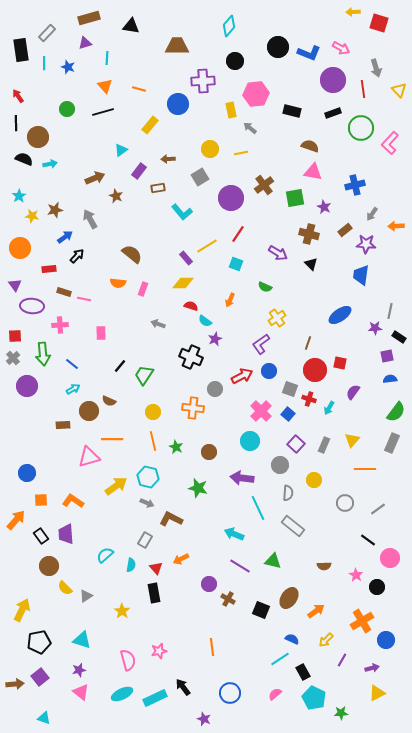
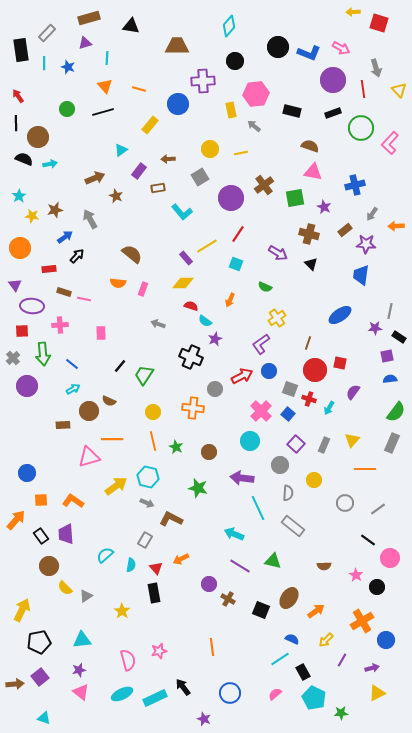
gray arrow at (250, 128): moved 4 px right, 2 px up
red square at (15, 336): moved 7 px right, 5 px up
cyan triangle at (82, 640): rotated 24 degrees counterclockwise
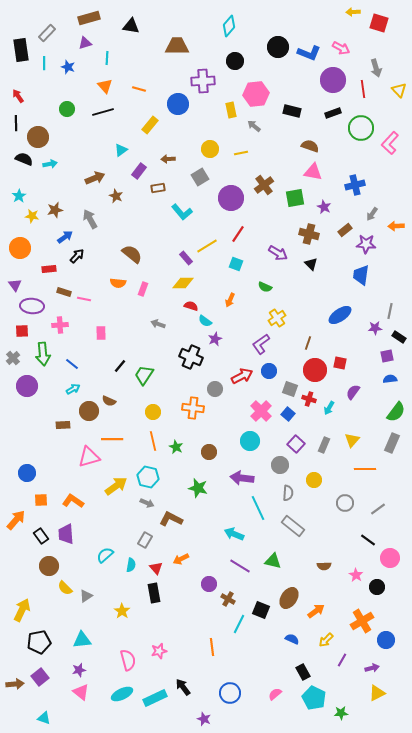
cyan line at (280, 659): moved 41 px left, 35 px up; rotated 30 degrees counterclockwise
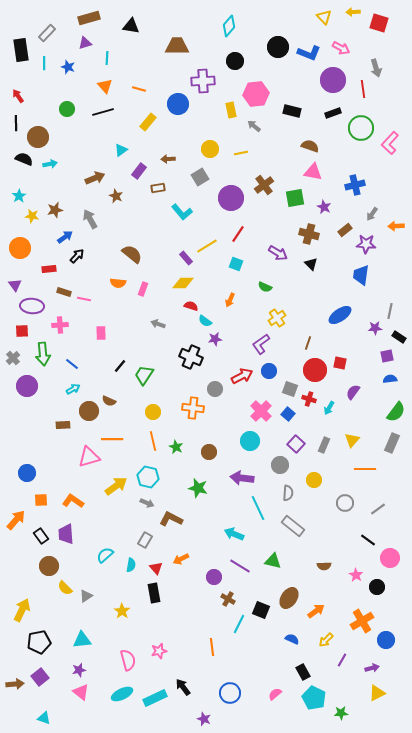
yellow triangle at (399, 90): moved 75 px left, 73 px up
yellow rectangle at (150, 125): moved 2 px left, 3 px up
purple star at (215, 339): rotated 16 degrees clockwise
purple circle at (209, 584): moved 5 px right, 7 px up
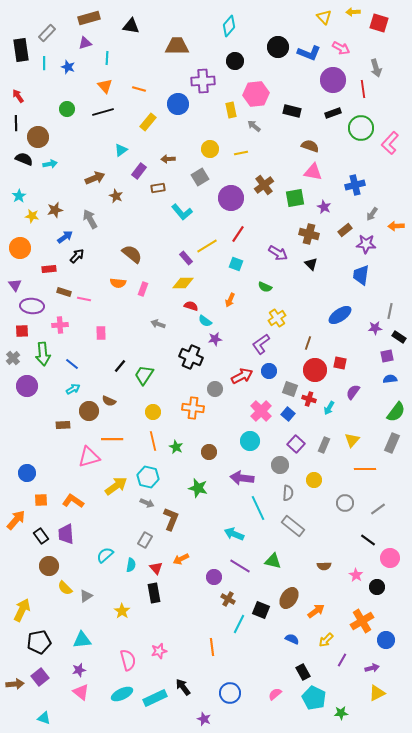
brown L-shape at (171, 519): rotated 85 degrees clockwise
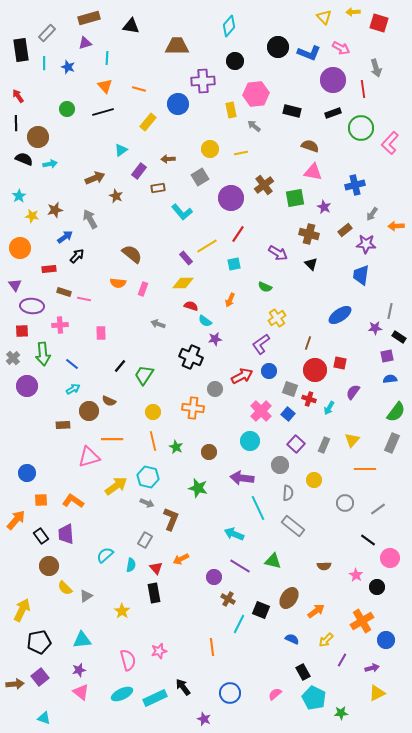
cyan square at (236, 264): moved 2 px left; rotated 32 degrees counterclockwise
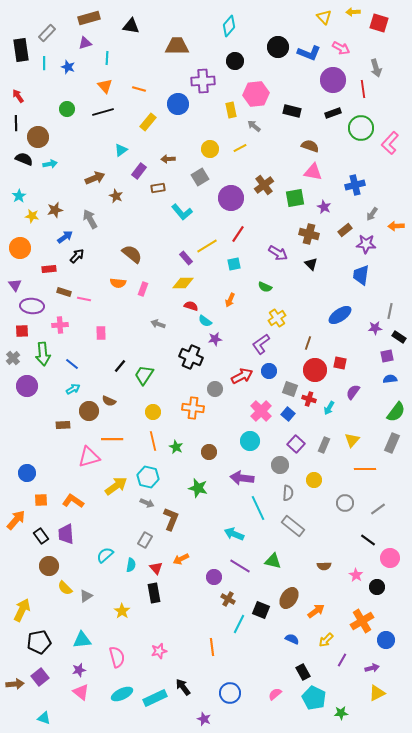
yellow line at (241, 153): moved 1 px left, 5 px up; rotated 16 degrees counterclockwise
pink semicircle at (128, 660): moved 11 px left, 3 px up
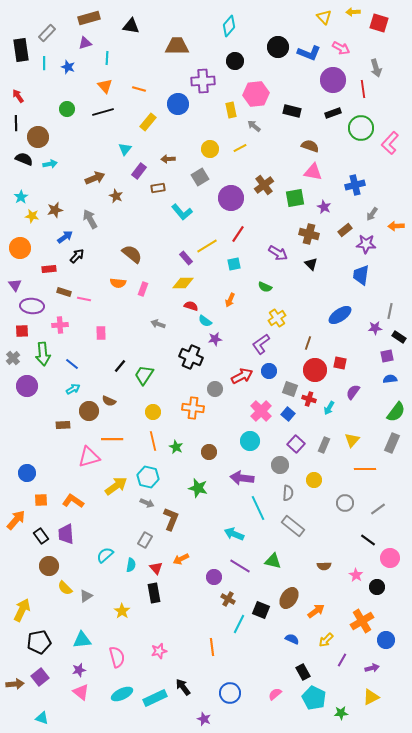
cyan triangle at (121, 150): moved 4 px right, 1 px up; rotated 16 degrees counterclockwise
cyan star at (19, 196): moved 2 px right, 1 px down
yellow triangle at (377, 693): moved 6 px left, 4 px down
cyan triangle at (44, 718): moved 2 px left
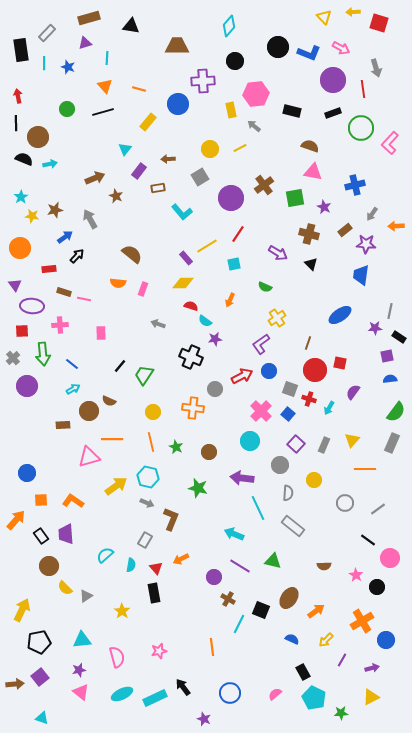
red arrow at (18, 96): rotated 24 degrees clockwise
orange line at (153, 441): moved 2 px left, 1 px down
